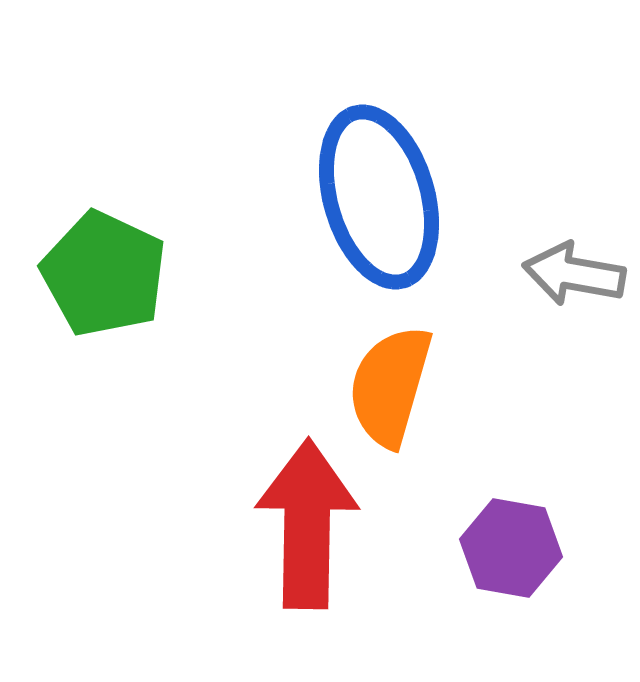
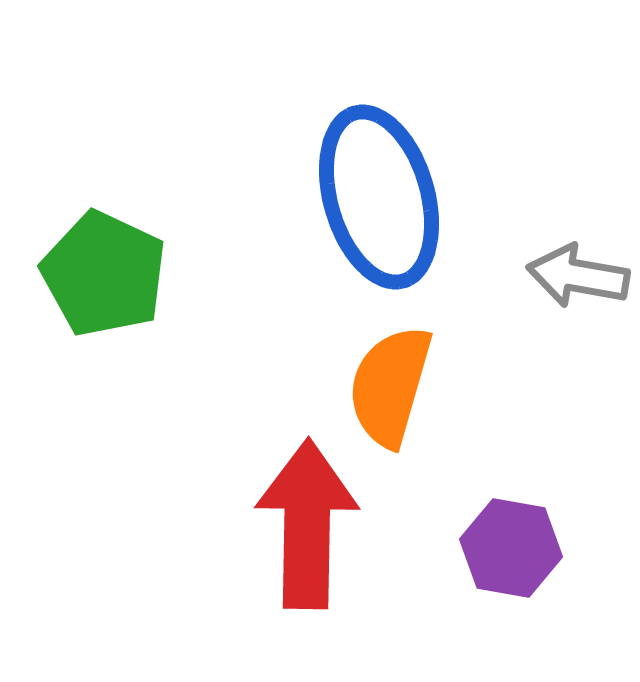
gray arrow: moved 4 px right, 2 px down
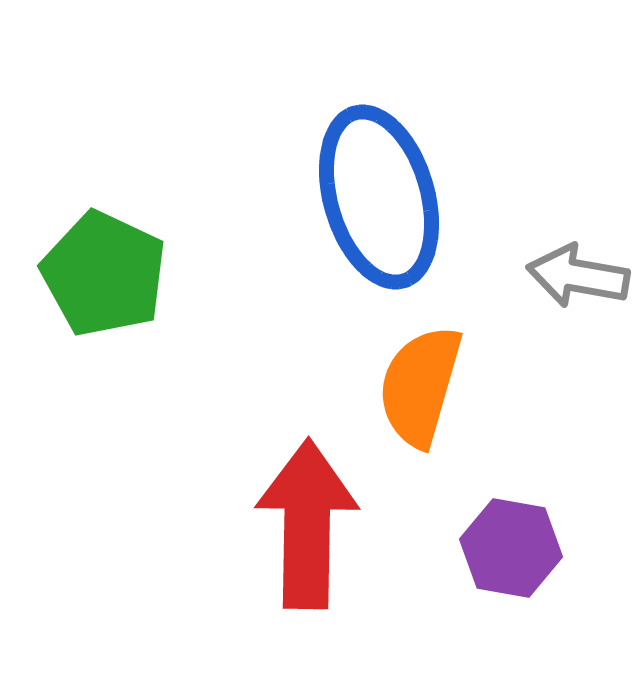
orange semicircle: moved 30 px right
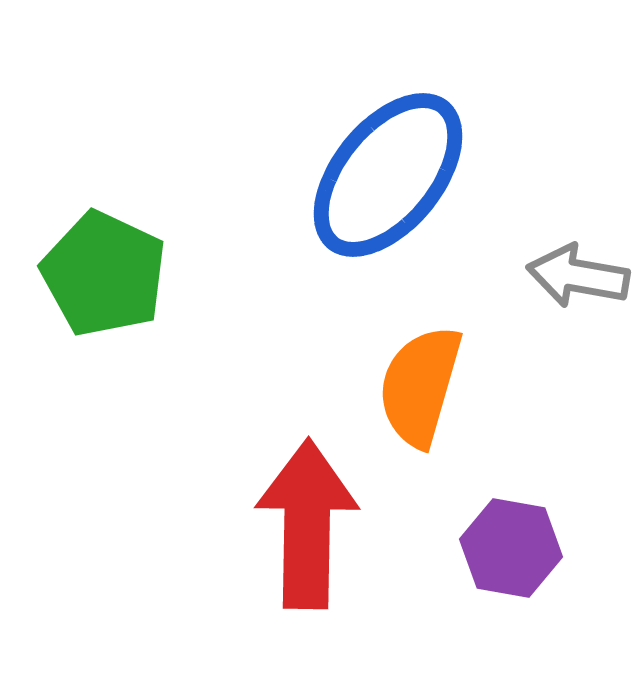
blue ellipse: moved 9 px right, 22 px up; rotated 55 degrees clockwise
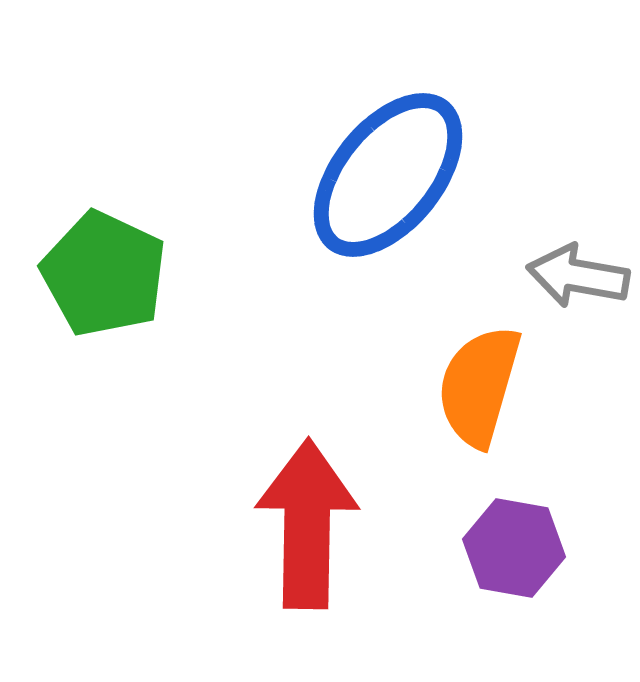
orange semicircle: moved 59 px right
purple hexagon: moved 3 px right
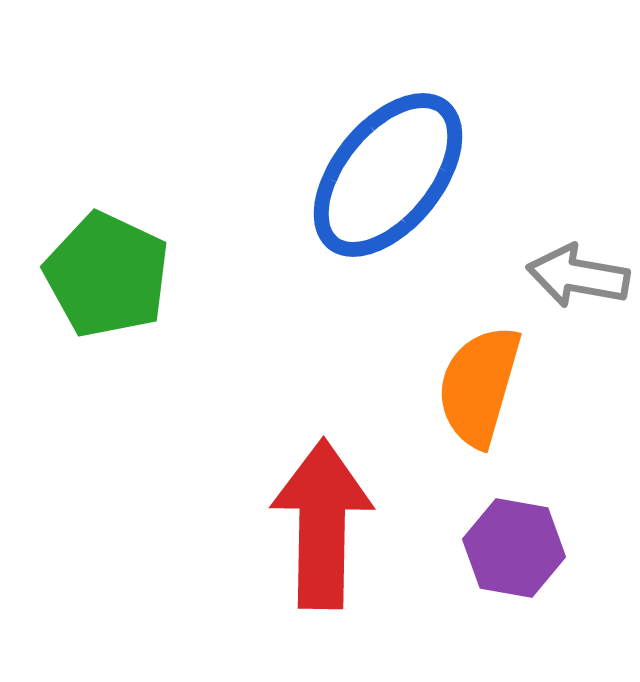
green pentagon: moved 3 px right, 1 px down
red arrow: moved 15 px right
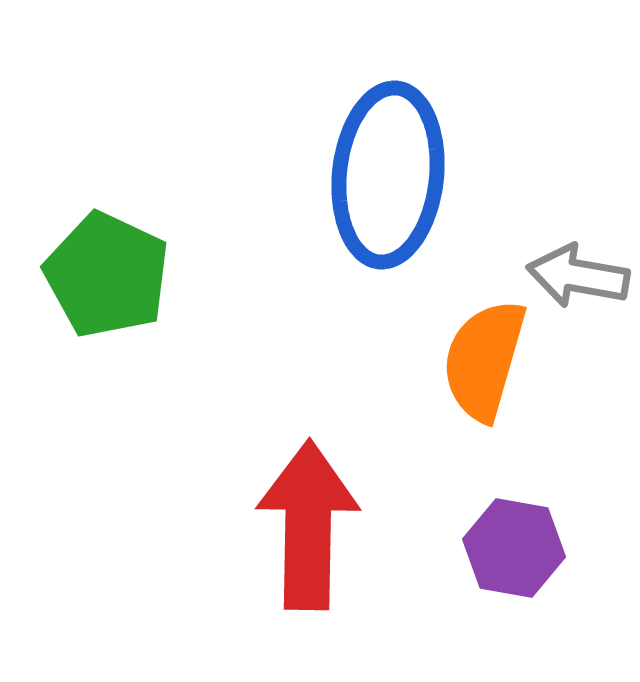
blue ellipse: rotated 33 degrees counterclockwise
orange semicircle: moved 5 px right, 26 px up
red arrow: moved 14 px left, 1 px down
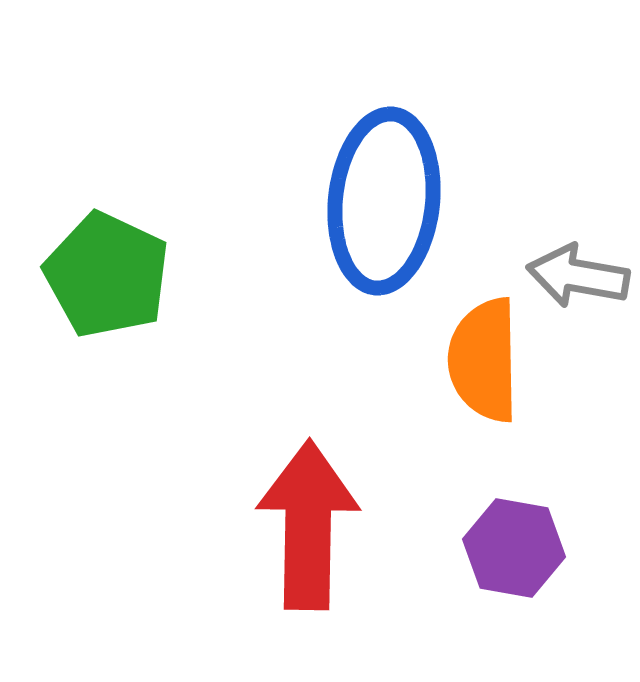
blue ellipse: moved 4 px left, 26 px down
orange semicircle: rotated 17 degrees counterclockwise
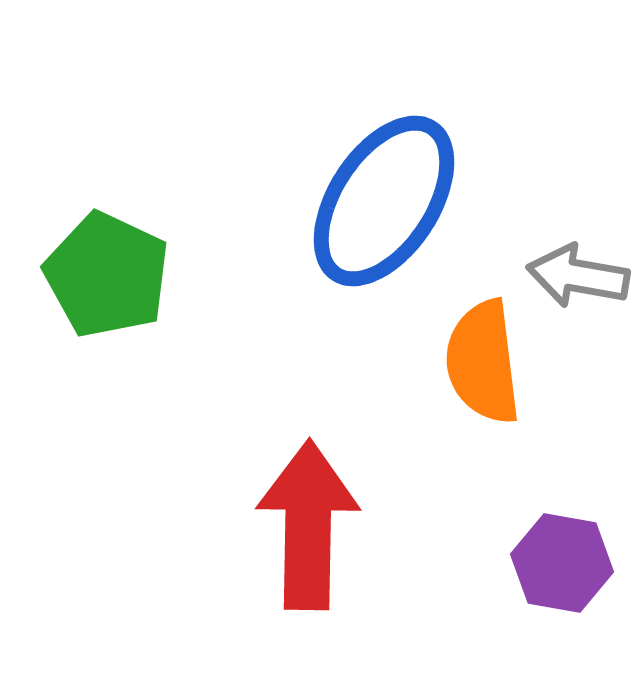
blue ellipse: rotated 27 degrees clockwise
orange semicircle: moved 1 px left, 2 px down; rotated 6 degrees counterclockwise
purple hexagon: moved 48 px right, 15 px down
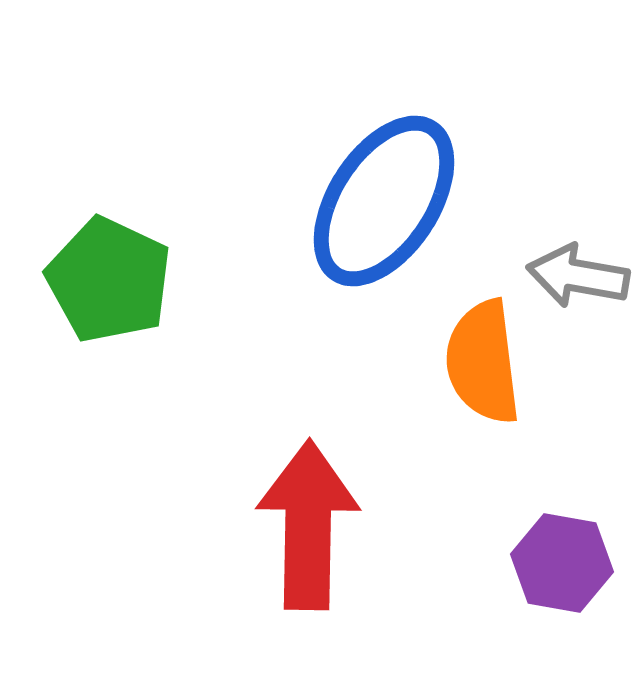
green pentagon: moved 2 px right, 5 px down
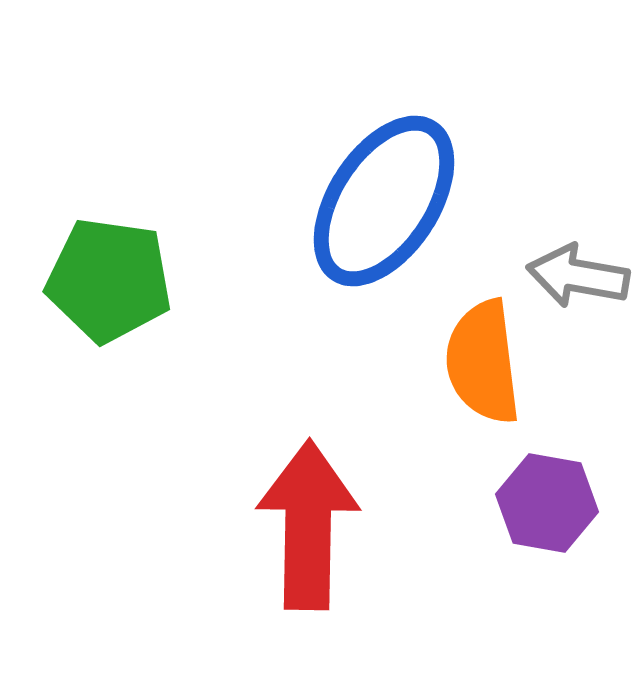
green pentagon: rotated 17 degrees counterclockwise
purple hexagon: moved 15 px left, 60 px up
